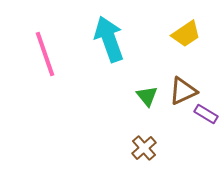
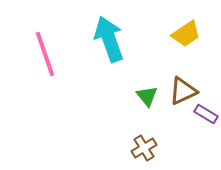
brown cross: rotated 10 degrees clockwise
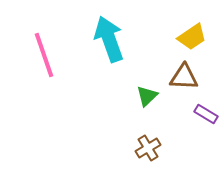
yellow trapezoid: moved 6 px right, 3 px down
pink line: moved 1 px left, 1 px down
brown triangle: moved 1 px right, 14 px up; rotated 28 degrees clockwise
green triangle: rotated 25 degrees clockwise
brown cross: moved 4 px right
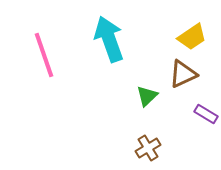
brown triangle: moved 1 px left, 3 px up; rotated 28 degrees counterclockwise
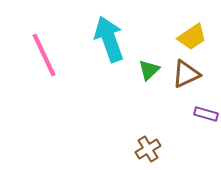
pink line: rotated 6 degrees counterclockwise
brown triangle: moved 3 px right
green triangle: moved 2 px right, 26 px up
purple rectangle: rotated 15 degrees counterclockwise
brown cross: moved 1 px down
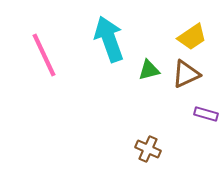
green triangle: rotated 30 degrees clockwise
brown cross: rotated 35 degrees counterclockwise
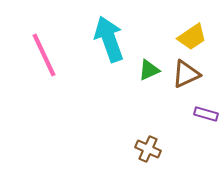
green triangle: rotated 10 degrees counterclockwise
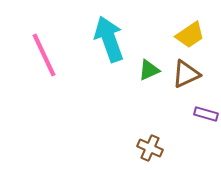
yellow trapezoid: moved 2 px left, 2 px up
brown cross: moved 2 px right, 1 px up
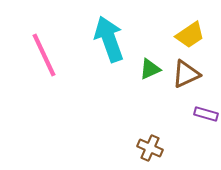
green triangle: moved 1 px right, 1 px up
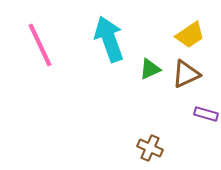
pink line: moved 4 px left, 10 px up
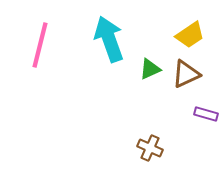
pink line: rotated 39 degrees clockwise
